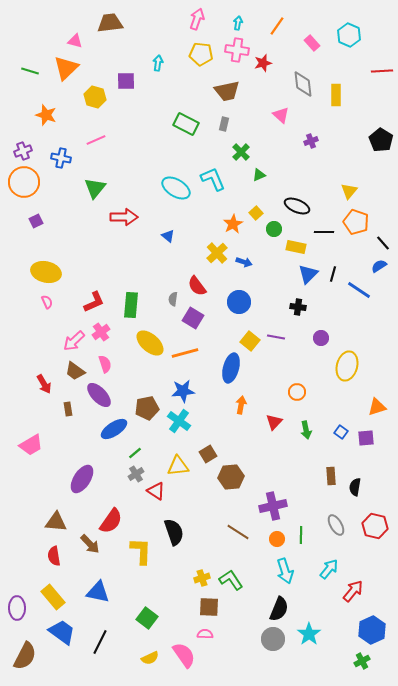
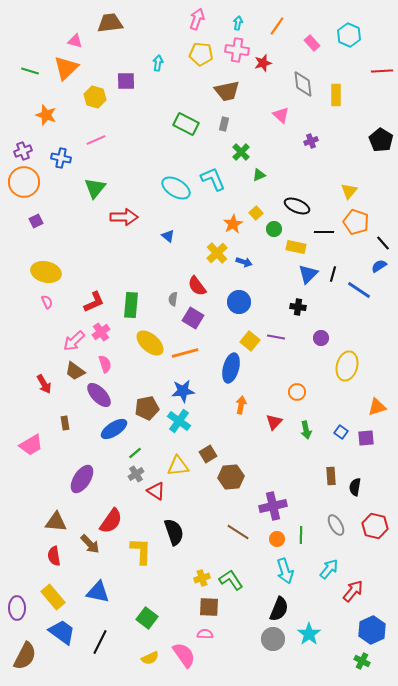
brown rectangle at (68, 409): moved 3 px left, 14 px down
green cross at (362, 661): rotated 35 degrees counterclockwise
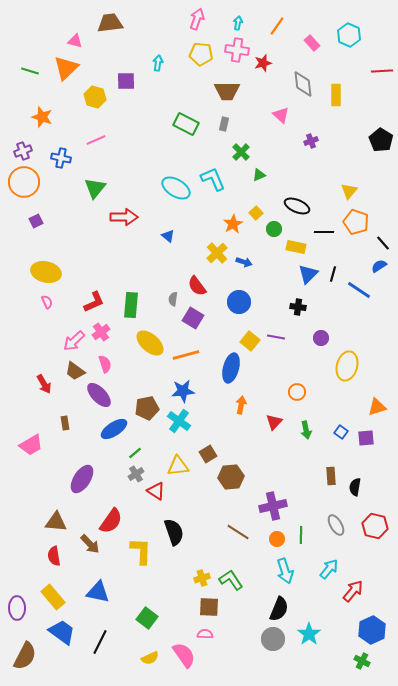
brown trapezoid at (227, 91): rotated 12 degrees clockwise
orange star at (46, 115): moved 4 px left, 2 px down
orange line at (185, 353): moved 1 px right, 2 px down
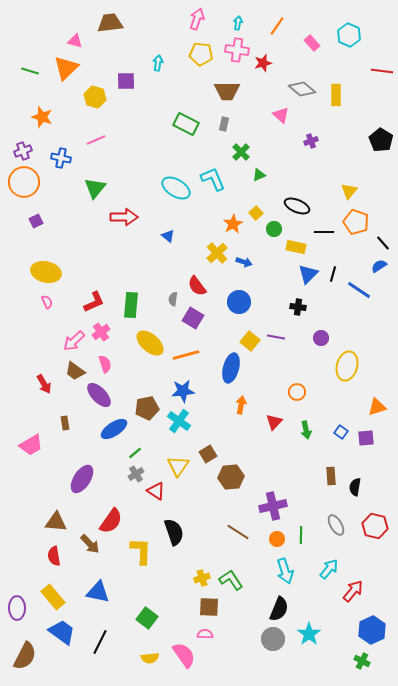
red line at (382, 71): rotated 10 degrees clockwise
gray diamond at (303, 84): moved 1 px left, 5 px down; rotated 44 degrees counterclockwise
yellow triangle at (178, 466): rotated 50 degrees counterclockwise
yellow semicircle at (150, 658): rotated 18 degrees clockwise
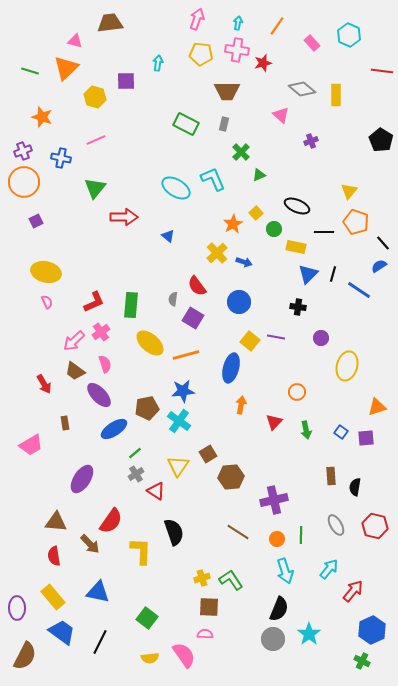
purple cross at (273, 506): moved 1 px right, 6 px up
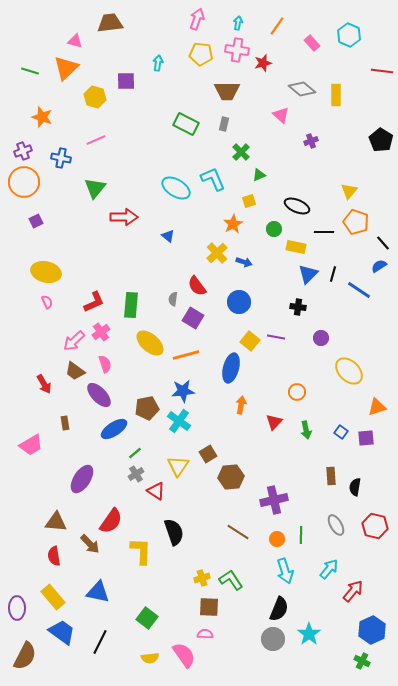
yellow square at (256, 213): moved 7 px left, 12 px up; rotated 24 degrees clockwise
yellow ellipse at (347, 366): moved 2 px right, 5 px down; rotated 60 degrees counterclockwise
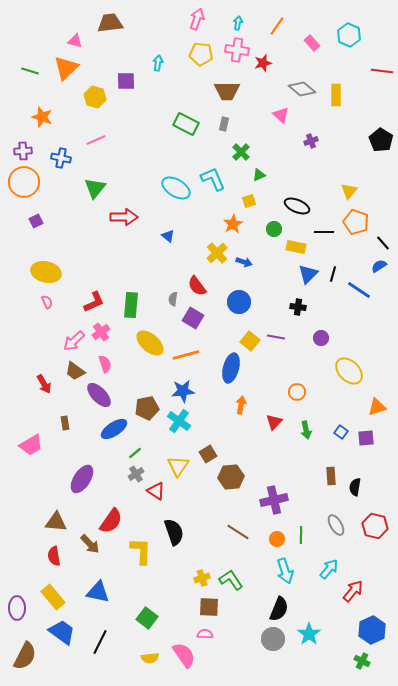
purple cross at (23, 151): rotated 18 degrees clockwise
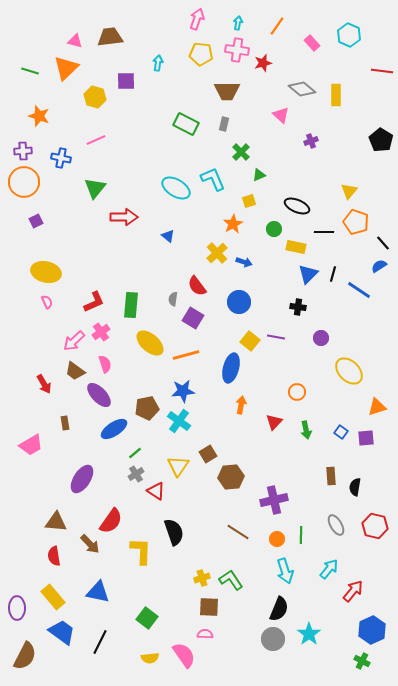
brown trapezoid at (110, 23): moved 14 px down
orange star at (42, 117): moved 3 px left, 1 px up
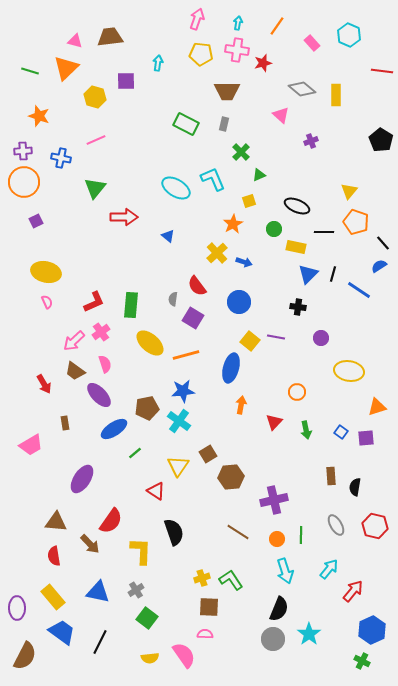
yellow ellipse at (349, 371): rotated 36 degrees counterclockwise
gray cross at (136, 474): moved 116 px down
